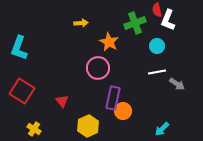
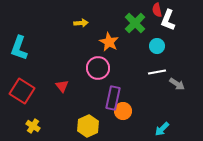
green cross: rotated 25 degrees counterclockwise
red triangle: moved 15 px up
yellow cross: moved 1 px left, 3 px up
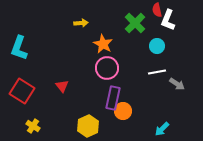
orange star: moved 6 px left, 2 px down
pink circle: moved 9 px right
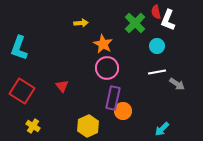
red semicircle: moved 1 px left, 2 px down
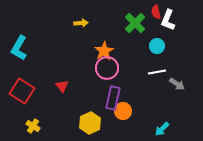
orange star: moved 1 px right, 7 px down; rotated 12 degrees clockwise
cyan L-shape: rotated 10 degrees clockwise
yellow hexagon: moved 2 px right, 3 px up
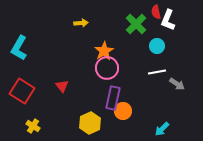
green cross: moved 1 px right, 1 px down
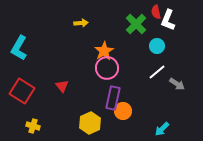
white line: rotated 30 degrees counterclockwise
yellow cross: rotated 16 degrees counterclockwise
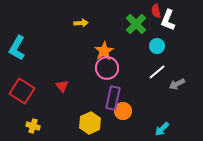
red semicircle: moved 1 px up
cyan L-shape: moved 2 px left
gray arrow: rotated 119 degrees clockwise
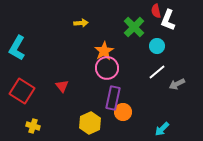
green cross: moved 2 px left, 3 px down
orange circle: moved 1 px down
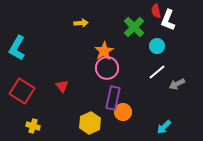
cyan arrow: moved 2 px right, 2 px up
